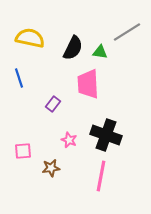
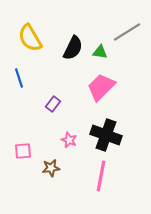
yellow semicircle: rotated 132 degrees counterclockwise
pink trapezoid: moved 13 px right, 3 px down; rotated 48 degrees clockwise
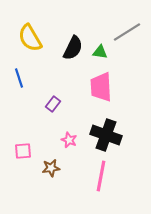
pink trapezoid: rotated 48 degrees counterclockwise
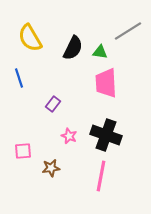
gray line: moved 1 px right, 1 px up
pink trapezoid: moved 5 px right, 4 px up
pink star: moved 4 px up
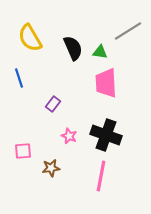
black semicircle: rotated 50 degrees counterclockwise
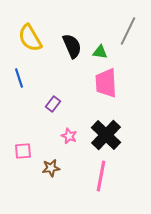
gray line: rotated 32 degrees counterclockwise
black semicircle: moved 1 px left, 2 px up
black cross: rotated 24 degrees clockwise
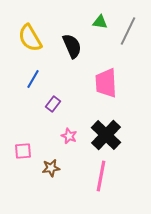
green triangle: moved 30 px up
blue line: moved 14 px right, 1 px down; rotated 48 degrees clockwise
